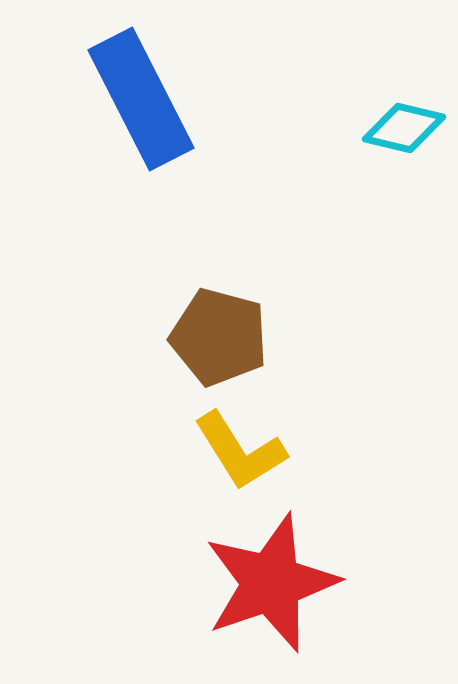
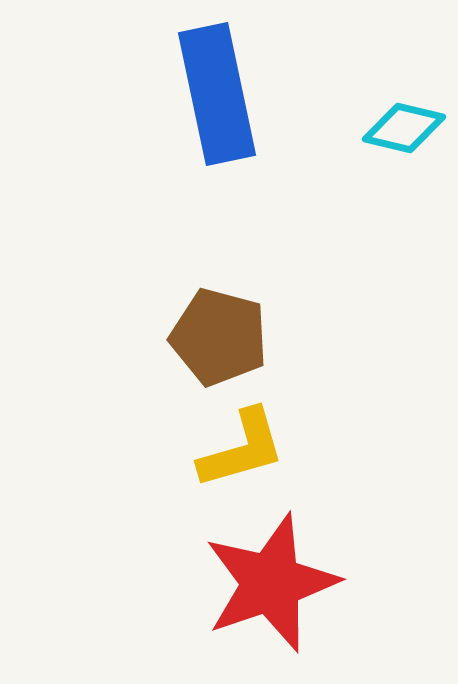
blue rectangle: moved 76 px right, 5 px up; rotated 15 degrees clockwise
yellow L-shape: moved 2 px right, 2 px up; rotated 74 degrees counterclockwise
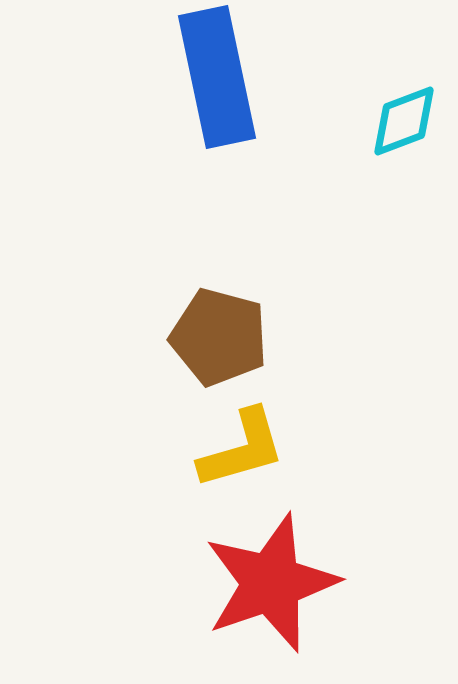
blue rectangle: moved 17 px up
cyan diamond: moved 7 px up; rotated 34 degrees counterclockwise
